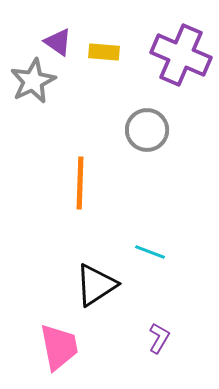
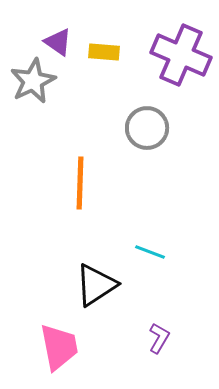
gray circle: moved 2 px up
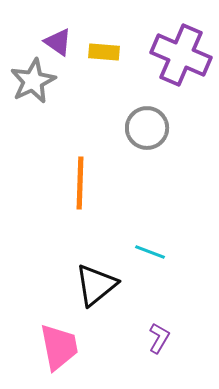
black triangle: rotated 6 degrees counterclockwise
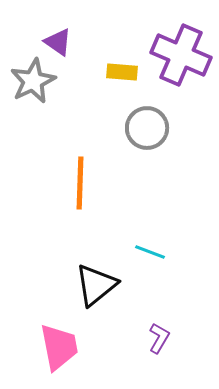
yellow rectangle: moved 18 px right, 20 px down
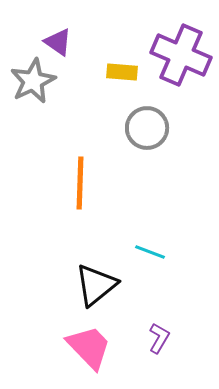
pink trapezoid: moved 30 px right; rotated 33 degrees counterclockwise
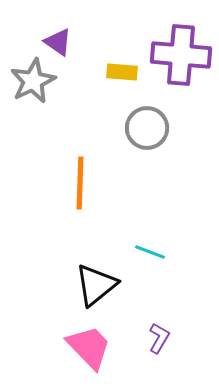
purple cross: rotated 18 degrees counterclockwise
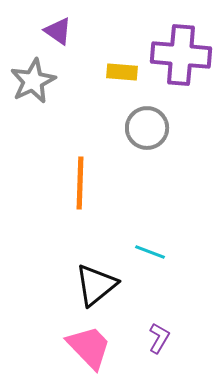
purple triangle: moved 11 px up
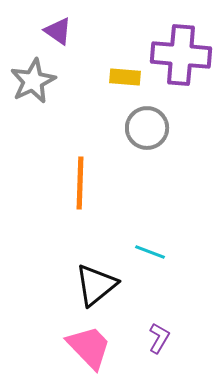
yellow rectangle: moved 3 px right, 5 px down
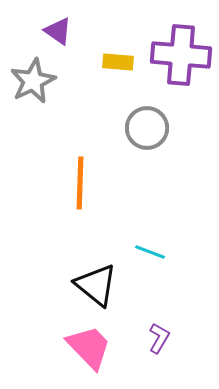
yellow rectangle: moved 7 px left, 15 px up
black triangle: rotated 42 degrees counterclockwise
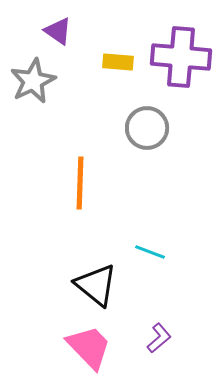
purple cross: moved 2 px down
purple L-shape: rotated 20 degrees clockwise
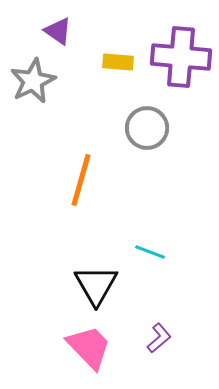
orange line: moved 1 px right, 3 px up; rotated 14 degrees clockwise
black triangle: rotated 21 degrees clockwise
